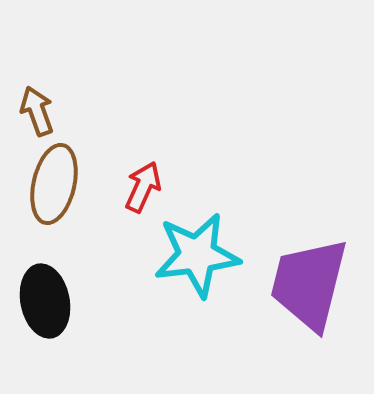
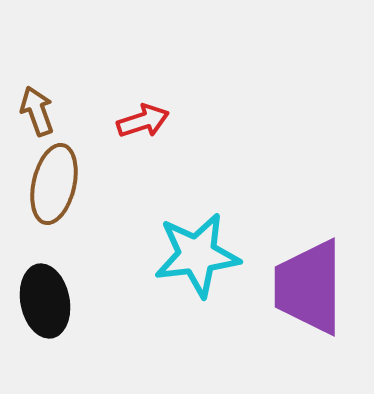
red arrow: moved 66 px up; rotated 48 degrees clockwise
purple trapezoid: moved 3 px down; rotated 14 degrees counterclockwise
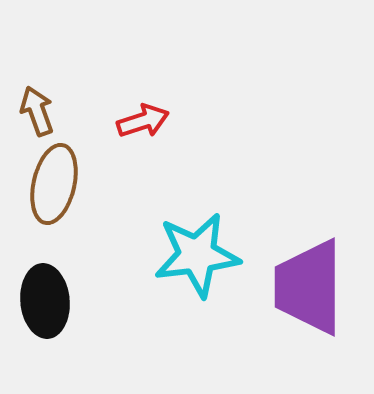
black ellipse: rotated 6 degrees clockwise
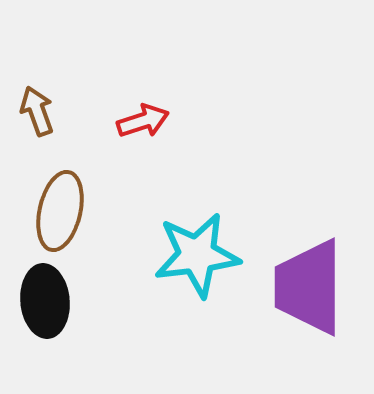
brown ellipse: moved 6 px right, 27 px down
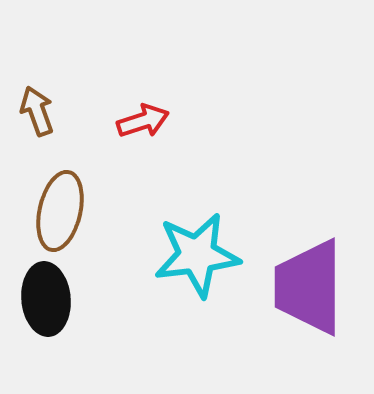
black ellipse: moved 1 px right, 2 px up
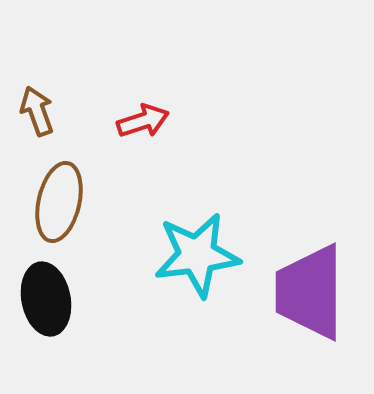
brown ellipse: moved 1 px left, 9 px up
purple trapezoid: moved 1 px right, 5 px down
black ellipse: rotated 6 degrees counterclockwise
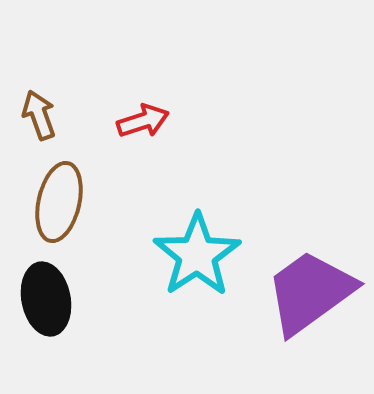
brown arrow: moved 2 px right, 4 px down
cyan star: rotated 26 degrees counterclockwise
purple trapezoid: rotated 54 degrees clockwise
